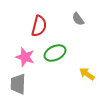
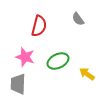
green ellipse: moved 3 px right, 8 px down
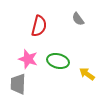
pink star: moved 3 px right, 2 px down
green ellipse: rotated 40 degrees clockwise
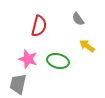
yellow arrow: moved 28 px up
gray trapezoid: rotated 10 degrees clockwise
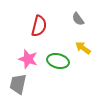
yellow arrow: moved 4 px left, 2 px down
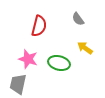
yellow arrow: moved 2 px right
green ellipse: moved 1 px right, 2 px down
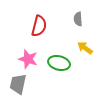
gray semicircle: rotated 32 degrees clockwise
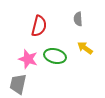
green ellipse: moved 4 px left, 7 px up
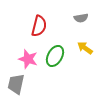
gray semicircle: moved 3 px right, 1 px up; rotated 96 degrees counterclockwise
green ellipse: rotated 75 degrees counterclockwise
gray trapezoid: moved 2 px left
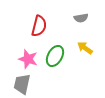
gray trapezoid: moved 6 px right
